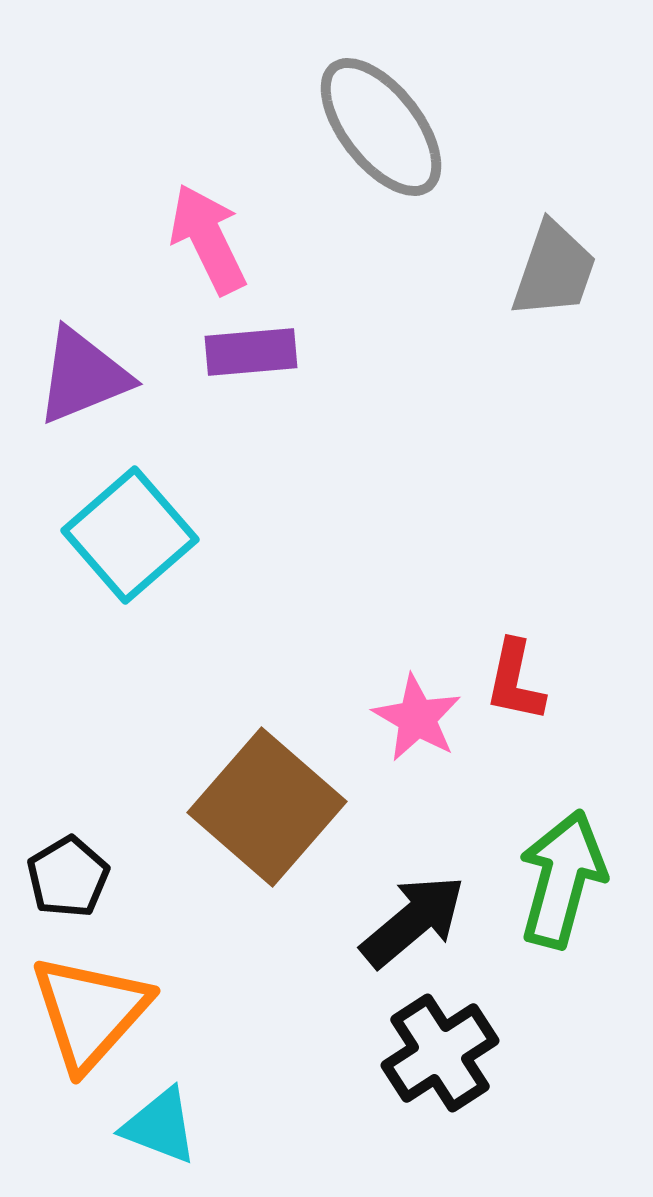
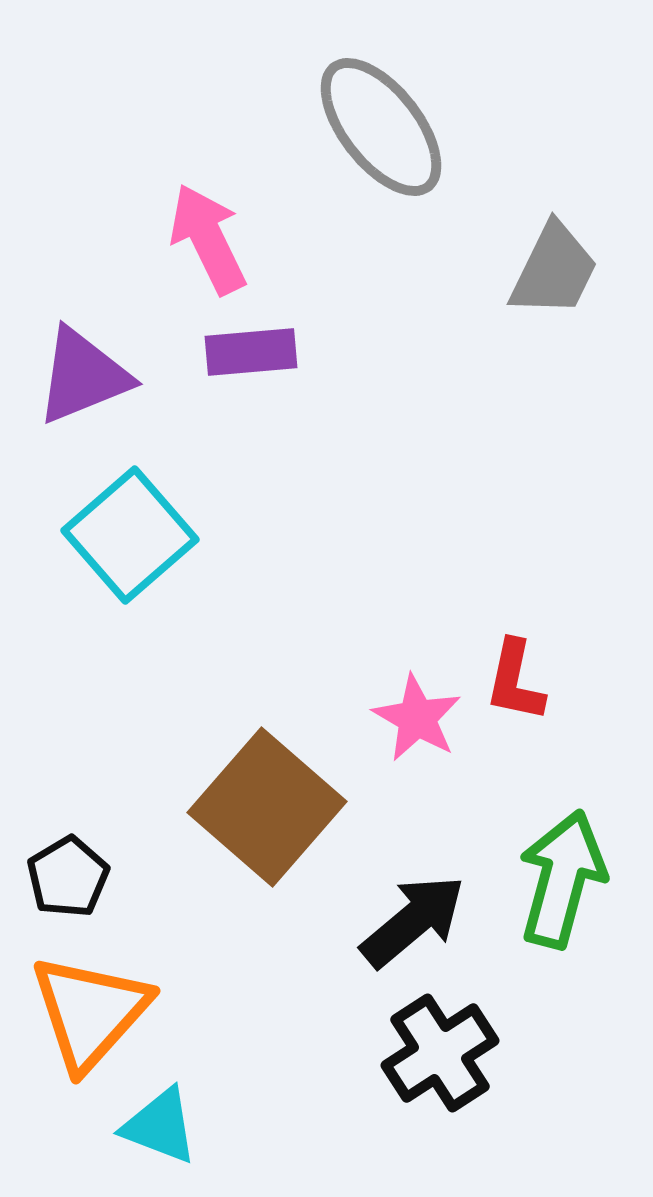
gray trapezoid: rotated 7 degrees clockwise
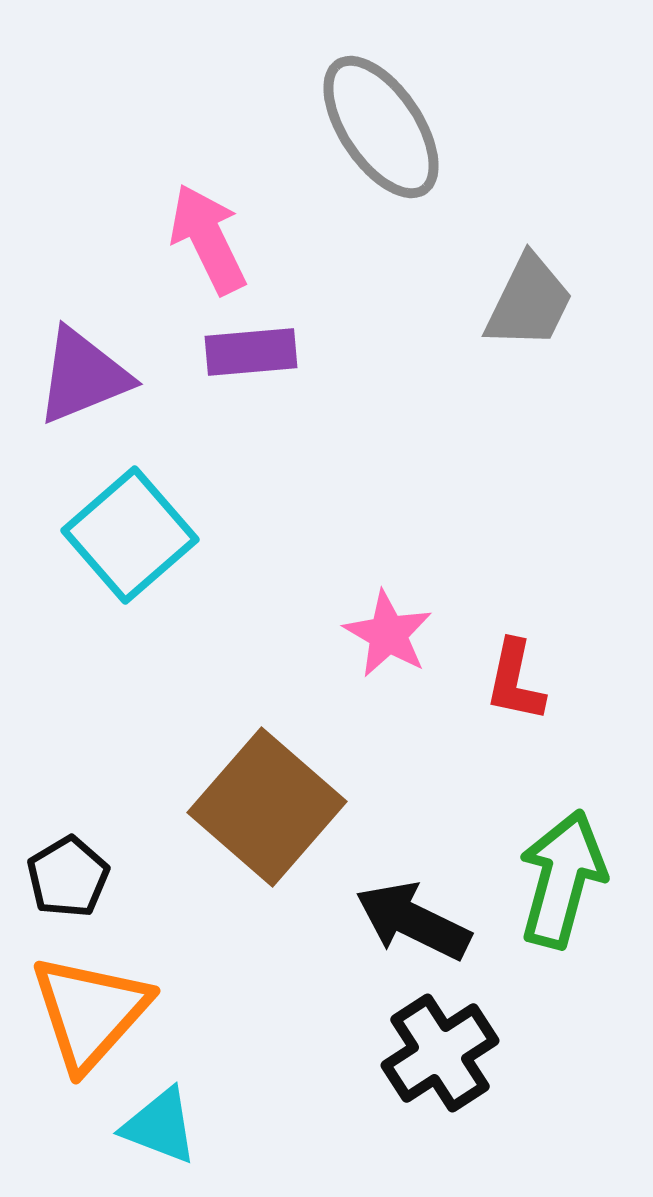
gray ellipse: rotated 4 degrees clockwise
gray trapezoid: moved 25 px left, 32 px down
pink star: moved 29 px left, 84 px up
black arrow: rotated 114 degrees counterclockwise
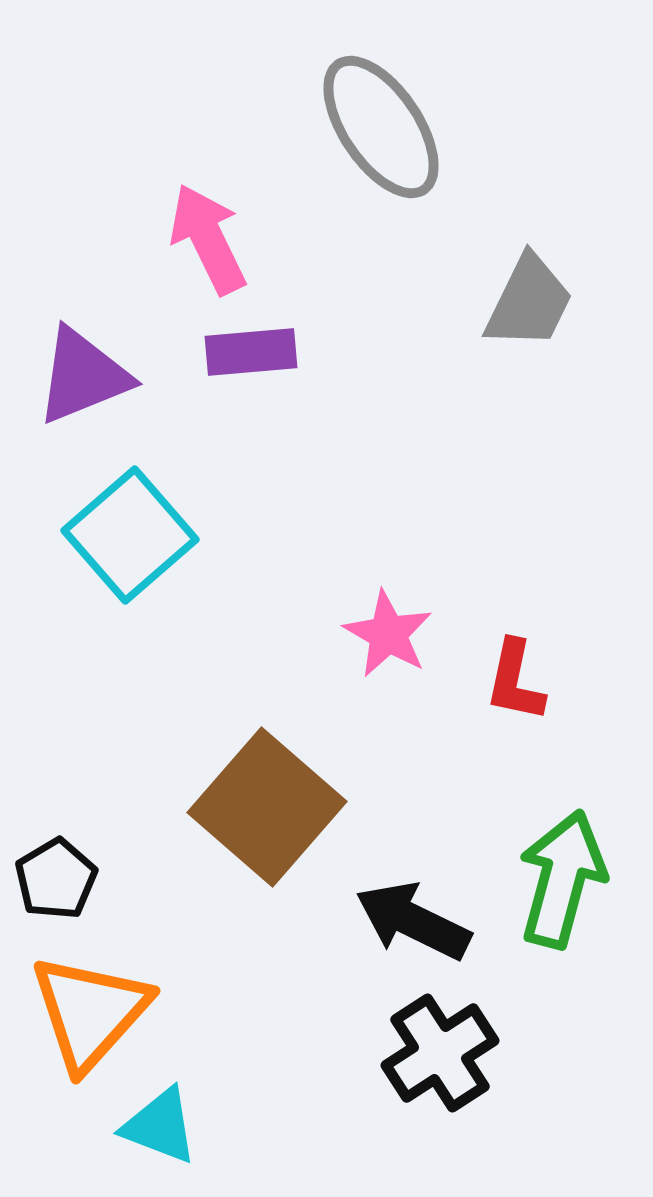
black pentagon: moved 12 px left, 2 px down
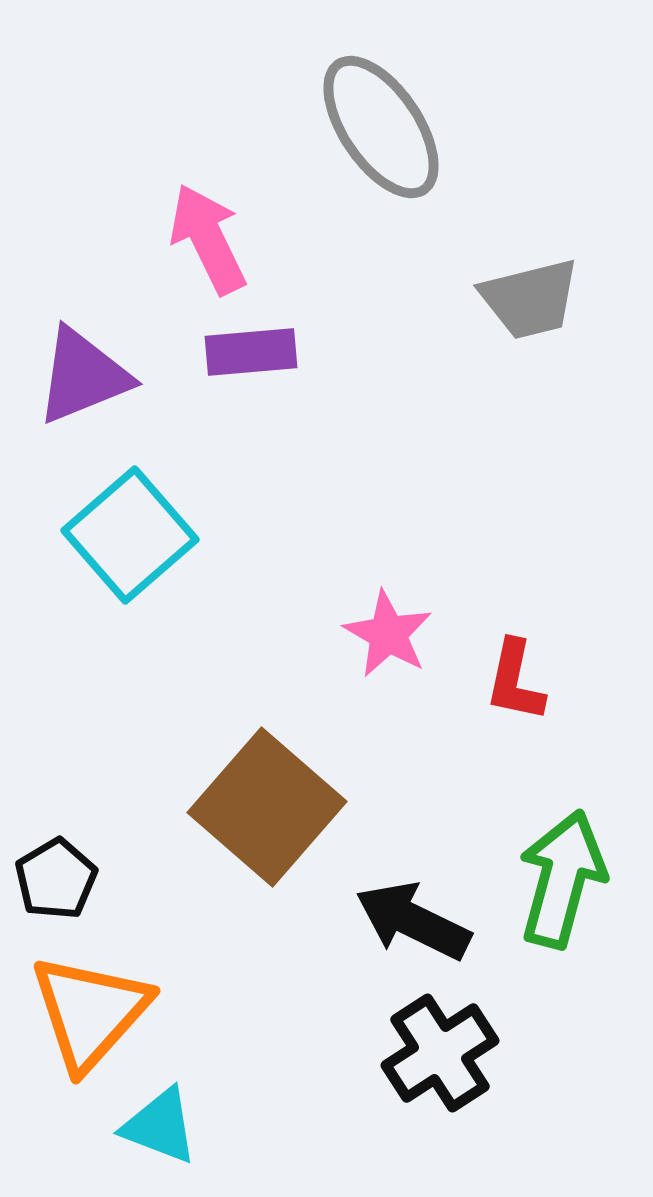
gray trapezoid: moved 1 px right, 3 px up; rotated 50 degrees clockwise
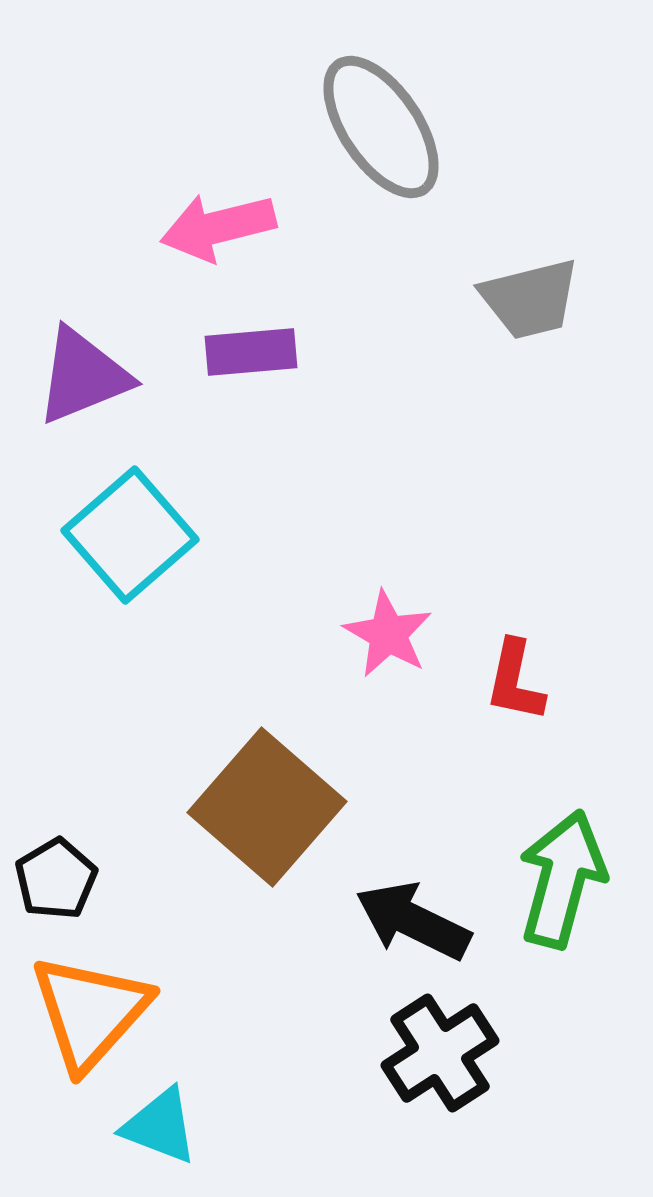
pink arrow: moved 10 px right, 12 px up; rotated 78 degrees counterclockwise
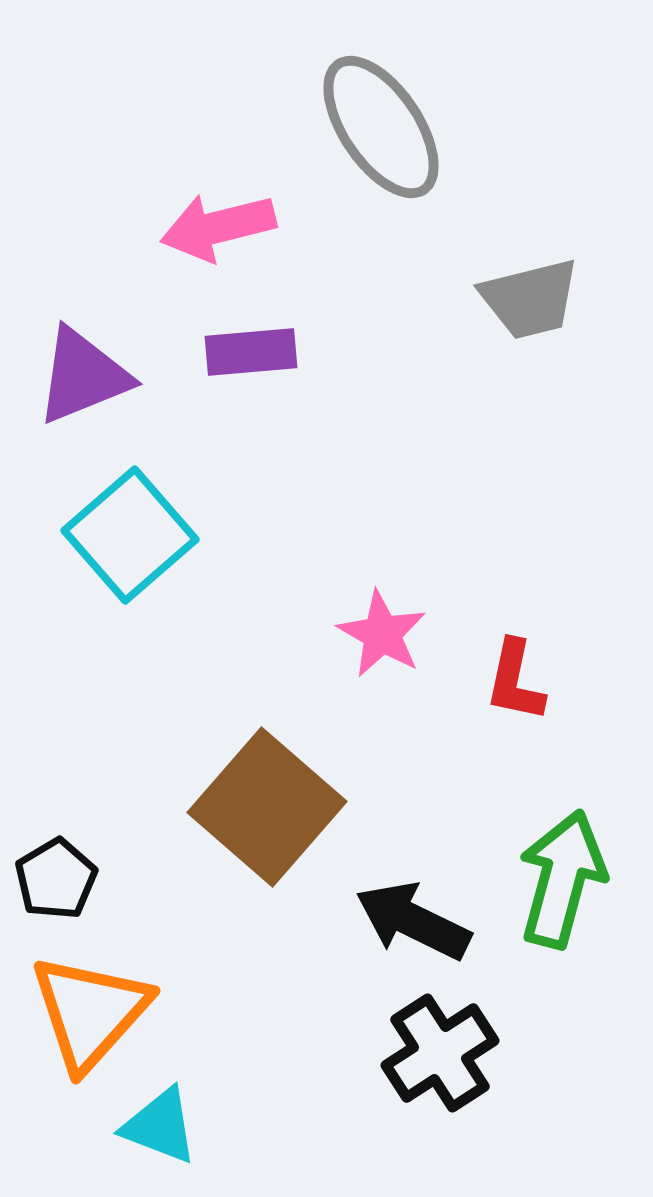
pink star: moved 6 px left
